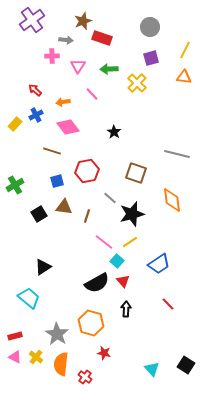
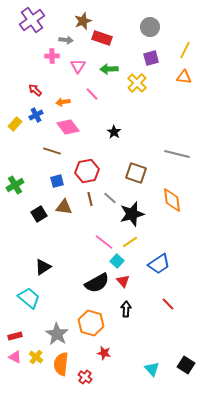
brown line at (87, 216): moved 3 px right, 17 px up; rotated 32 degrees counterclockwise
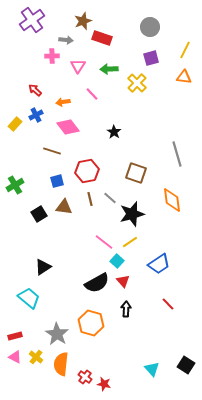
gray line at (177, 154): rotated 60 degrees clockwise
red star at (104, 353): moved 31 px down
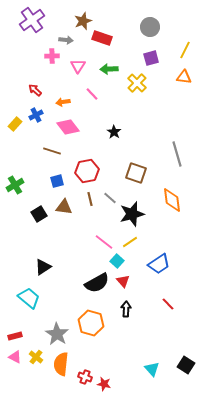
red cross at (85, 377): rotated 16 degrees counterclockwise
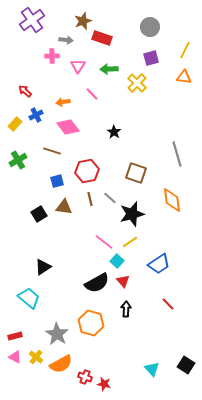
red arrow at (35, 90): moved 10 px left, 1 px down
green cross at (15, 185): moved 3 px right, 25 px up
orange semicircle at (61, 364): rotated 125 degrees counterclockwise
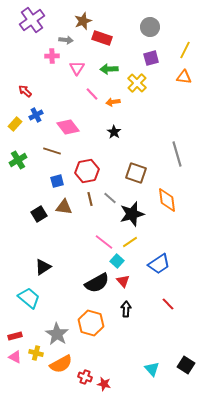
pink triangle at (78, 66): moved 1 px left, 2 px down
orange arrow at (63, 102): moved 50 px right
orange diamond at (172, 200): moved 5 px left
yellow cross at (36, 357): moved 4 px up; rotated 24 degrees counterclockwise
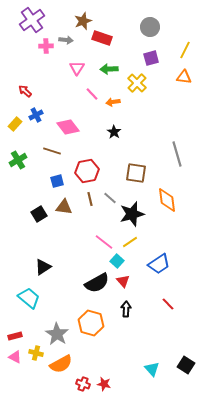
pink cross at (52, 56): moved 6 px left, 10 px up
brown square at (136, 173): rotated 10 degrees counterclockwise
red cross at (85, 377): moved 2 px left, 7 px down
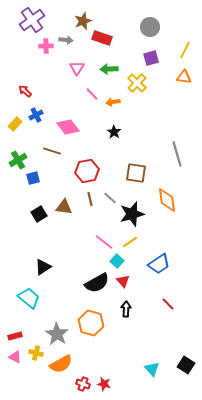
blue square at (57, 181): moved 24 px left, 3 px up
